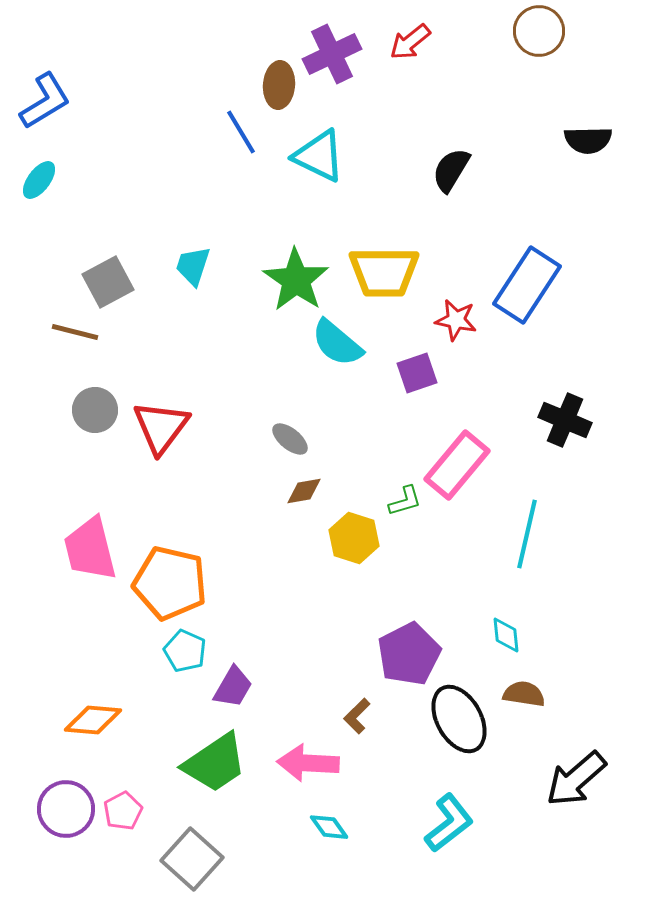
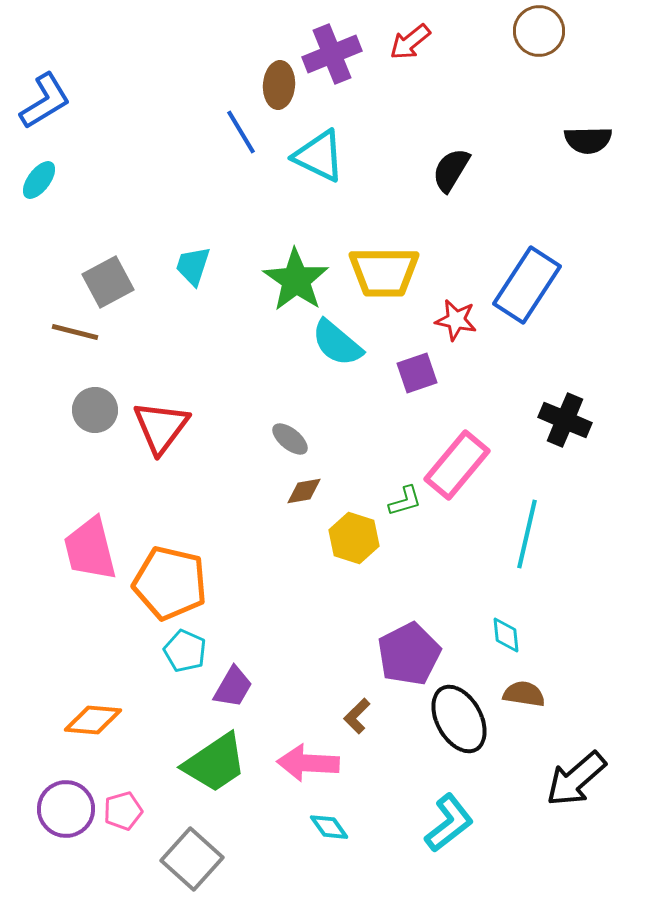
purple cross at (332, 54): rotated 4 degrees clockwise
pink pentagon at (123, 811): rotated 12 degrees clockwise
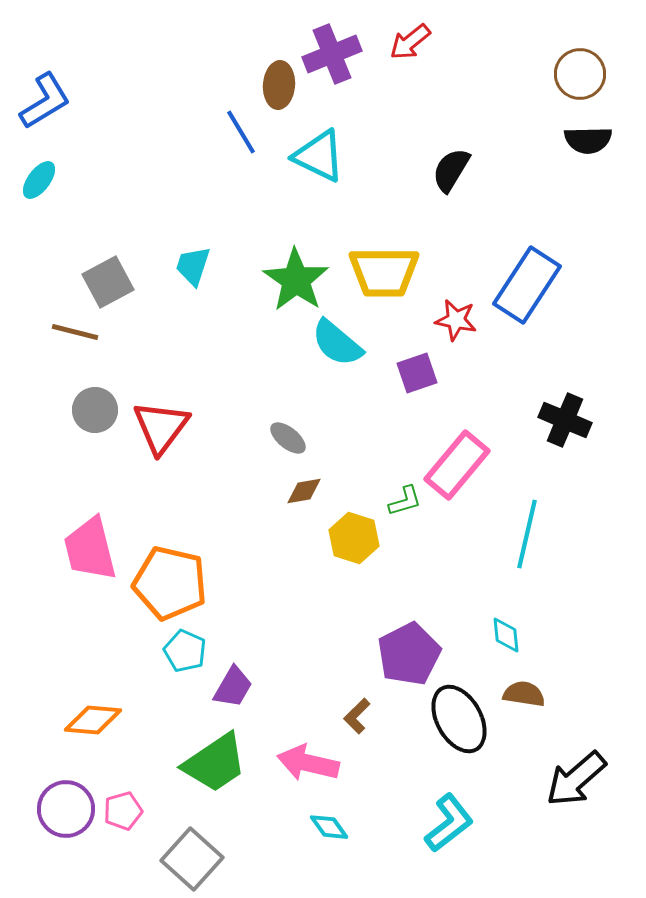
brown circle at (539, 31): moved 41 px right, 43 px down
gray ellipse at (290, 439): moved 2 px left, 1 px up
pink arrow at (308, 763): rotated 10 degrees clockwise
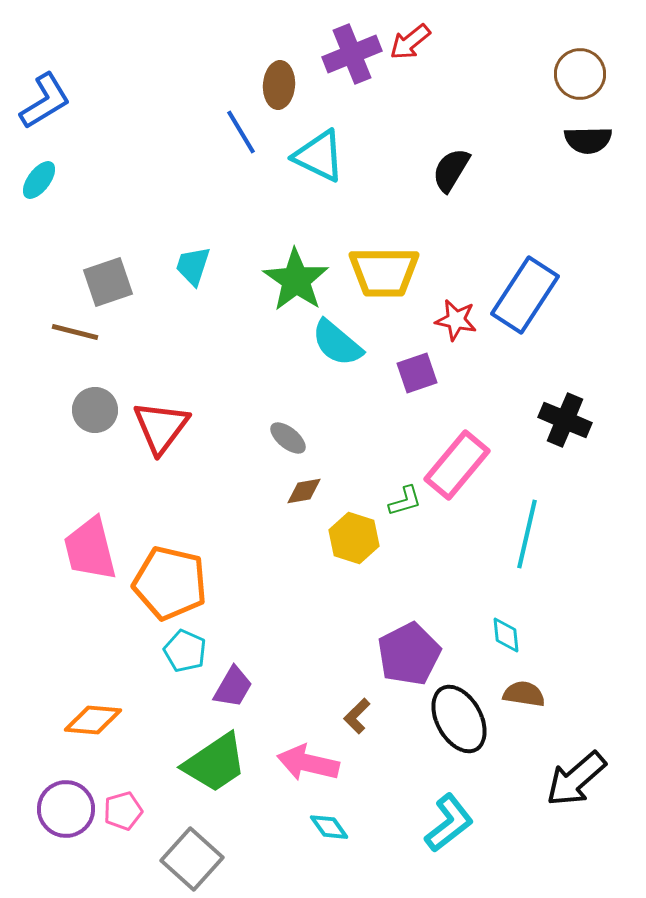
purple cross at (332, 54): moved 20 px right
gray square at (108, 282): rotated 9 degrees clockwise
blue rectangle at (527, 285): moved 2 px left, 10 px down
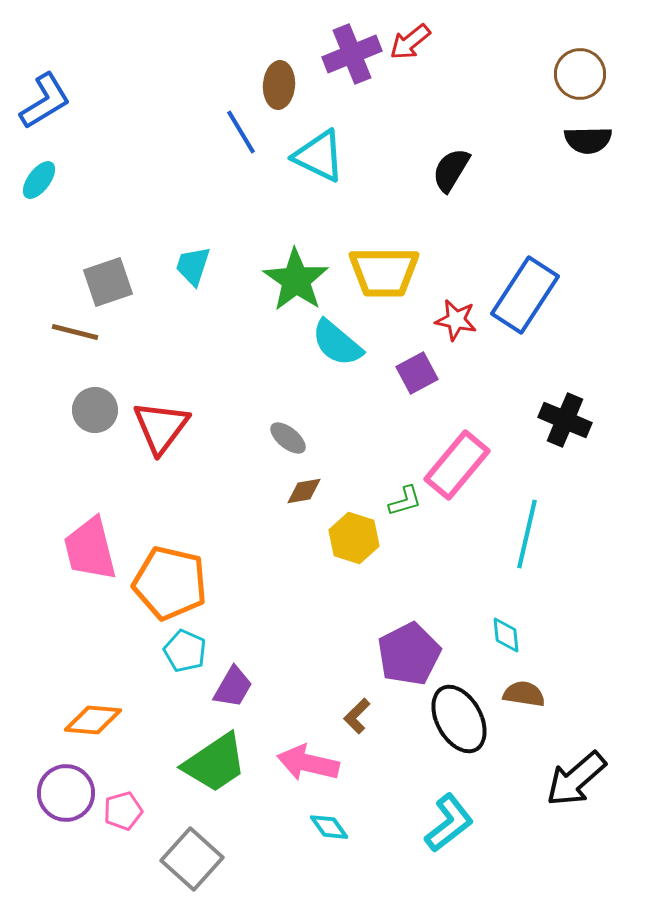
purple square at (417, 373): rotated 9 degrees counterclockwise
purple circle at (66, 809): moved 16 px up
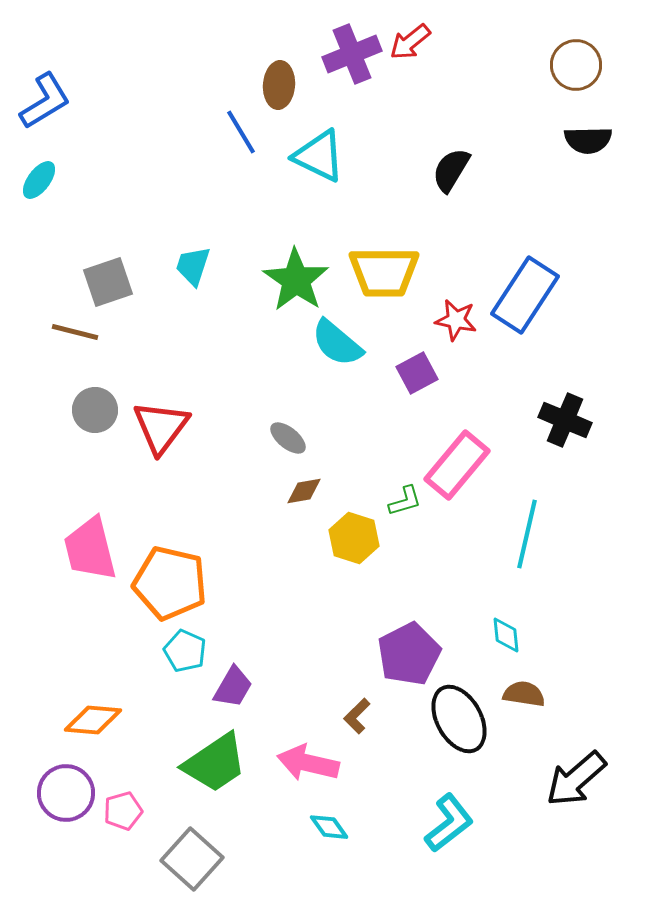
brown circle at (580, 74): moved 4 px left, 9 px up
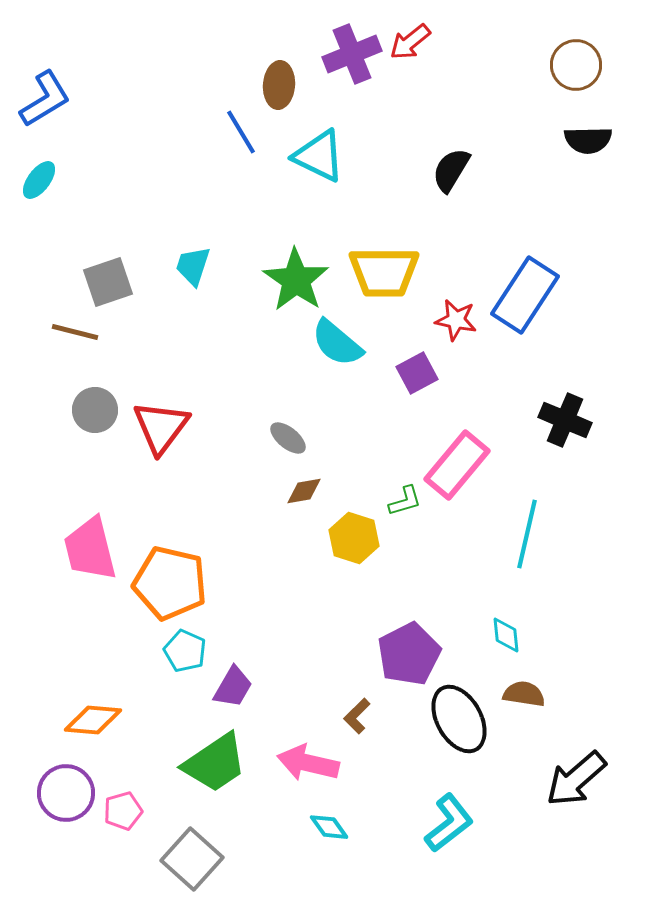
blue L-shape at (45, 101): moved 2 px up
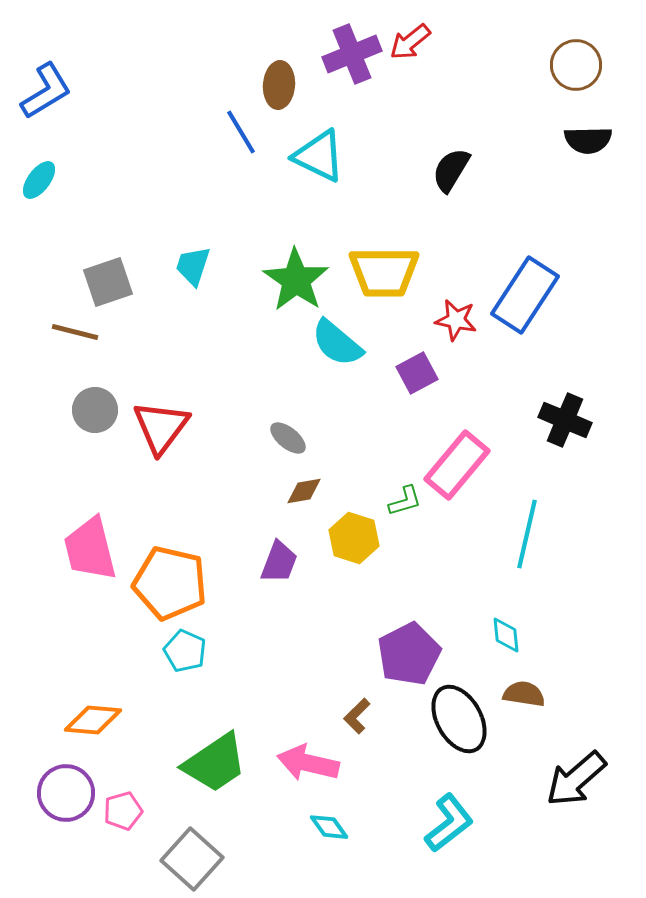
blue L-shape at (45, 99): moved 1 px right, 8 px up
purple trapezoid at (233, 687): moved 46 px right, 125 px up; rotated 9 degrees counterclockwise
